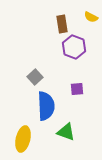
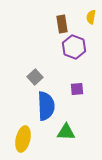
yellow semicircle: rotated 72 degrees clockwise
green triangle: rotated 18 degrees counterclockwise
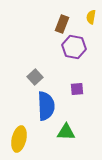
brown rectangle: rotated 30 degrees clockwise
purple hexagon: rotated 10 degrees counterclockwise
yellow ellipse: moved 4 px left
